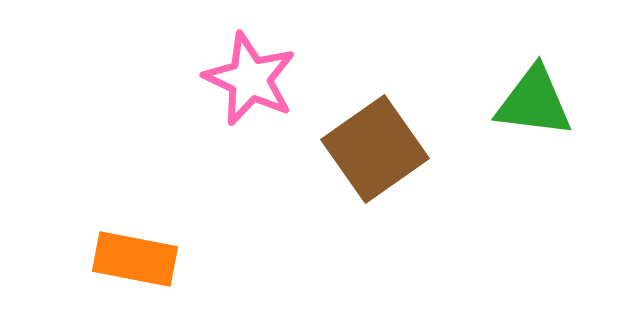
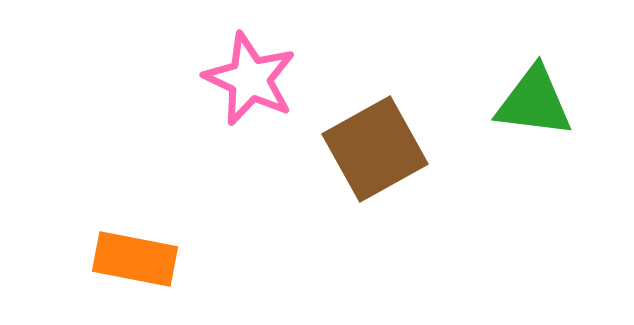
brown square: rotated 6 degrees clockwise
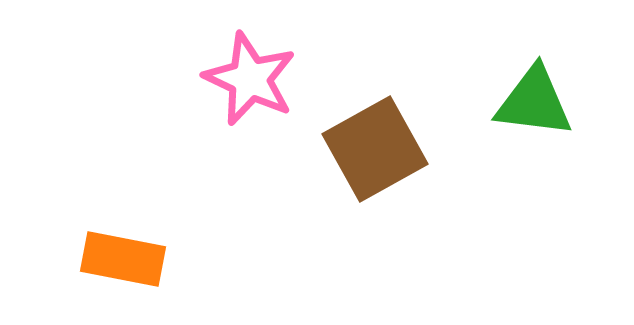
orange rectangle: moved 12 px left
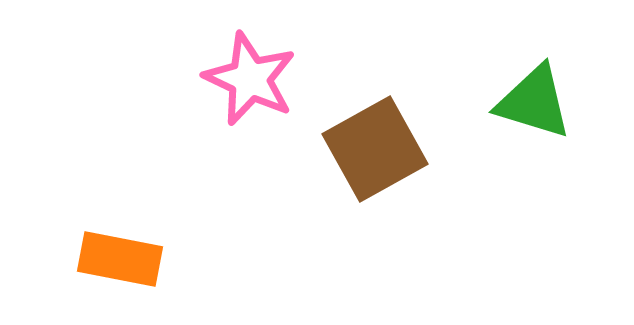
green triangle: rotated 10 degrees clockwise
orange rectangle: moved 3 px left
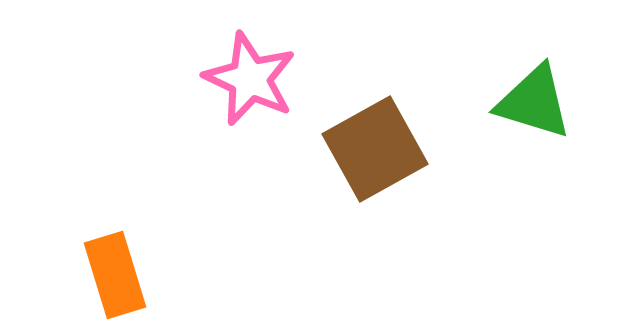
orange rectangle: moved 5 px left, 16 px down; rotated 62 degrees clockwise
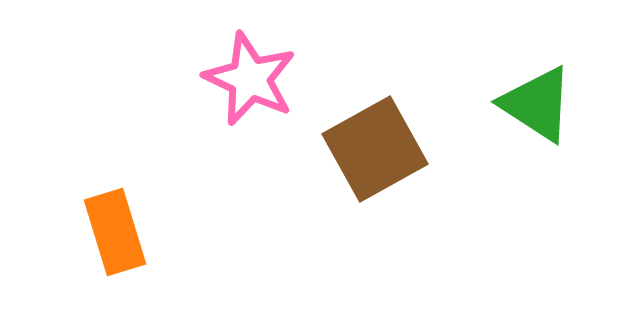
green triangle: moved 3 px right, 2 px down; rotated 16 degrees clockwise
orange rectangle: moved 43 px up
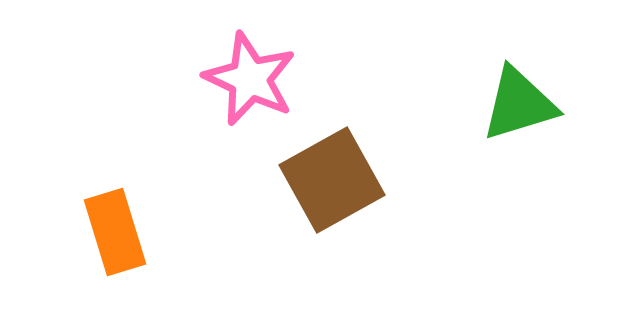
green triangle: moved 18 px left; rotated 50 degrees counterclockwise
brown square: moved 43 px left, 31 px down
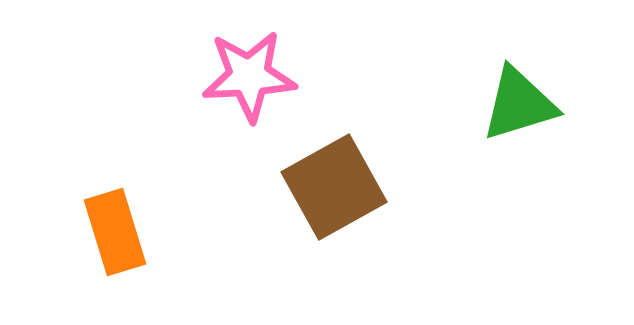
pink star: moved 1 px left, 3 px up; rotated 28 degrees counterclockwise
brown square: moved 2 px right, 7 px down
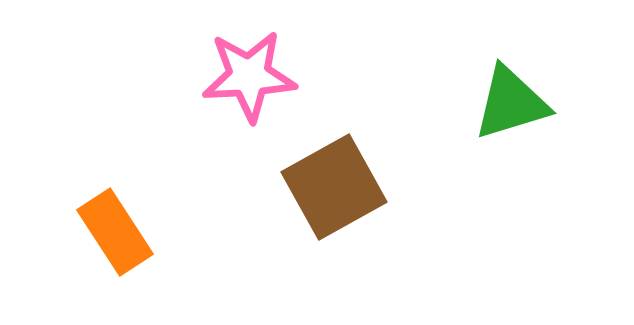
green triangle: moved 8 px left, 1 px up
orange rectangle: rotated 16 degrees counterclockwise
